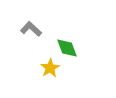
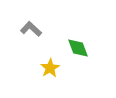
green diamond: moved 11 px right
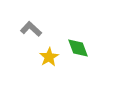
yellow star: moved 1 px left, 11 px up
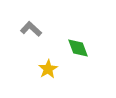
yellow star: moved 1 px left, 12 px down
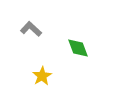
yellow star: moved 6 px left, 7 px down
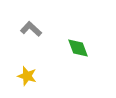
yellow star: moved 15 px left; rotated 24 degrees counterclockwise
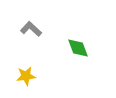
yellow star: moved 1 px left; rotated 24 degrees counterclockwise
